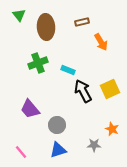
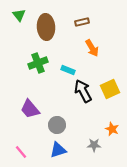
orange arrow: moved 9 px left, 6 px down
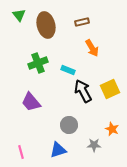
brown ellipse: moved 2 px up; rotated 10 degrees counterclockwise
purple trapezoid: moved 1 px right, 7 px up
gray circle: moved 12 px right
pink line: rotated 24 degrees clockwise
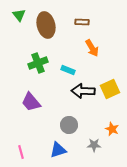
brown rectangle: rotated 16 degrees clockwise
black arrow: rotated 60 degrees counterclockwise
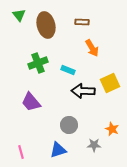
yellow square: moved 6 px up
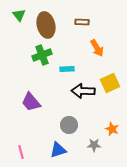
orange arrow: moved 5 px right
green cross: moved 4 px right, 8 px up
cyan rectangle: moved 1 px left, 1 px up; rotated 24 degrees counterclockwise
